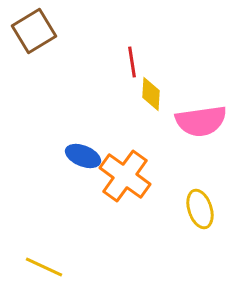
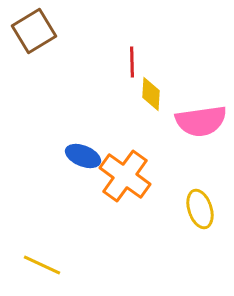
red line: rotated 8 degrees clockwise
yellow line: moved 2 px left, 2 px up
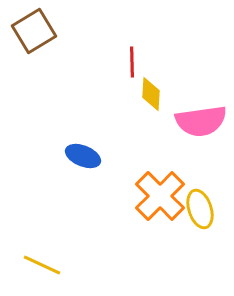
orange cross: moved 35 px right, 20 px down; rotated 9 degrees clockwise
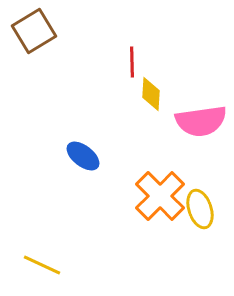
blue ellipse: rotated 16 degrees clockwise
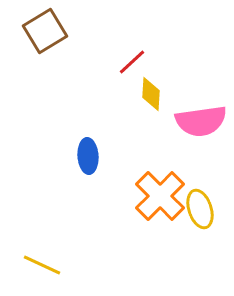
brown square: moved 11 px right
red line: rotated 48 degrees clockwise
blue ellipse: moved 5 px right; rotated 48 degrees clockwise
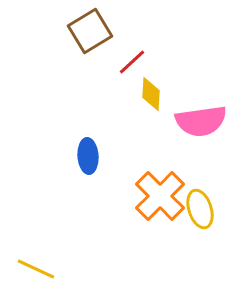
brown square: moved 45 px right
yellow line: moved 6 px left, 4 px down
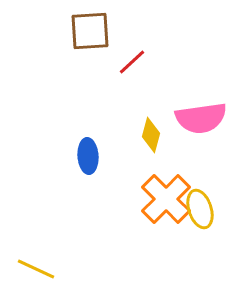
brown square: rotated 27 degrees clockwise
yellow diamond: moved 41 px down; rotated 12 degrees clockwise
pink semicircle: moved 3 px up
orange cross: moved 6 px right, 3 px down
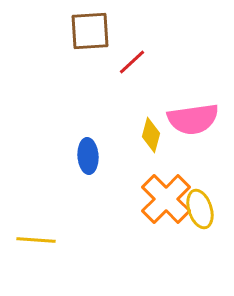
pink semicircle: moved 8 px left, 1 px down
yellow line: moved 29 px up; rotated 21 degrees counterclockwise
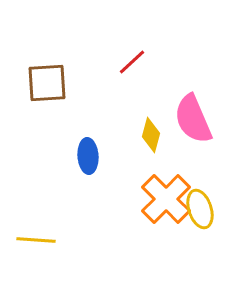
brown square: moved 43 px left, 52 px down
pink semicircle: rotated 75 degrees clockwise
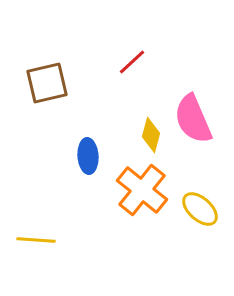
brown square: rotated 9 degrees counterclockwise
orange cross: moved 24 px left, 9 px up; rotated 6 degrees counterclockwise
yellow ellipse: rotated 30 degrees counterclockwise
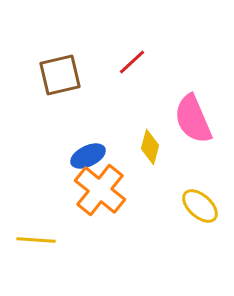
brown square: moved 13 px right, 8 px up
yellow diamond: moved 1 px left, 12 px down
blue ellipse: rotated 68 degrees clockwise
orange cross: moved 42 px left
yellow ellipse: moved 3 px up
